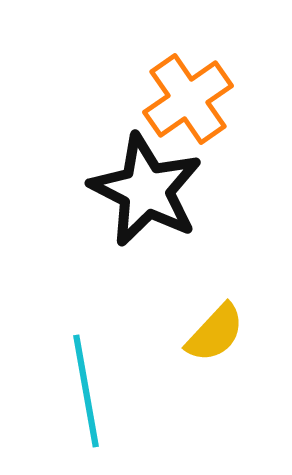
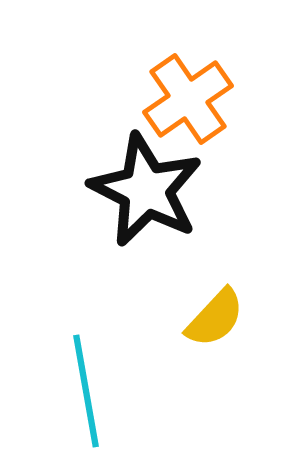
yellow semicircle: moved 15 px up
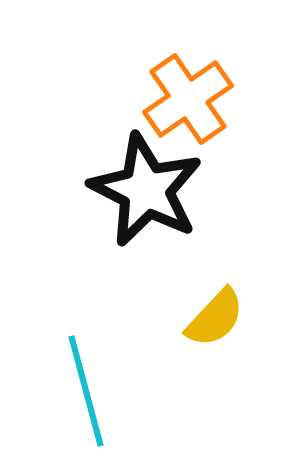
cyan line: rotated 5 degrees counterclockwise
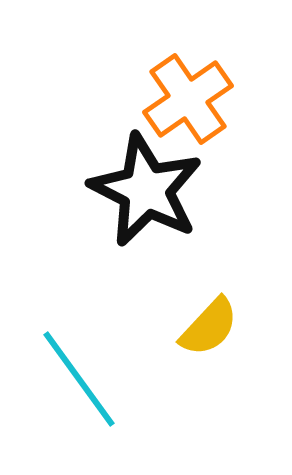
yellow semicircle: moved 6 px left, 9 px down
cyan line: moved 7 px left, 12 px up; rotated 21 degrees counterclockwise
